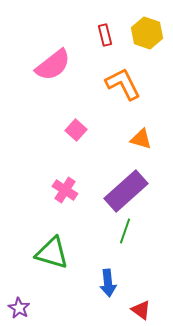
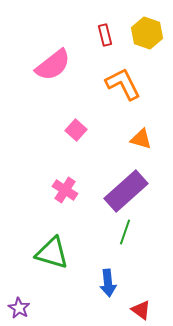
green line: moved 1 px down
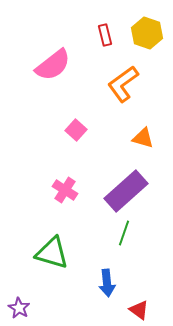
orange L-shape: rotated 99 degrees counterclockwise
orange triangle: moved 2 px right, 1 px up
green line: moved 1 px left, 1 px down
blue arrow: moved 1 px left
red triangle: moved 2 px left
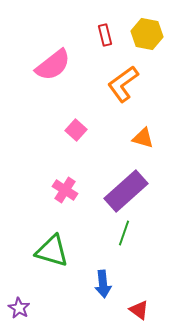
yellow hexagon: moved 1 px down; rotated 8 degrees counterclockwise
green triangle: moved 2 px up
blue arrow: moved 4 px left, 1 px down
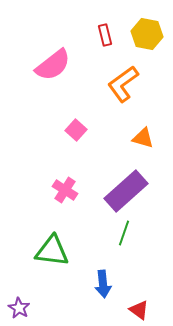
green triangle: rotated 9 degrees counterclockwise
